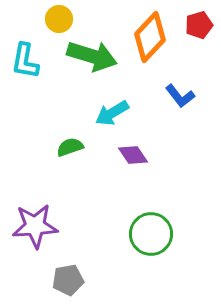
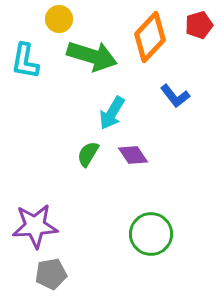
blue L-shape: moved 5 px left
cyan arrow: rotated 28 degrees counterclockwise
green semicircle: moved 18 px right, 7 px down; rotated 40 degrees counterclockwise
gray pentagon: moved 17 px left, 6 px up
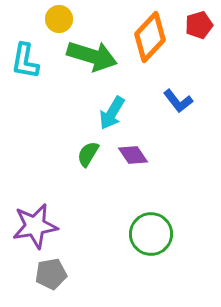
blue L-shape: moved 3 px right, 5 px down
purple star: rotated 6 degrees counterclockwise
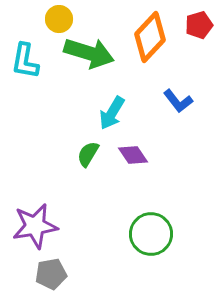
green arrow: moved 3 px left, 3 px up
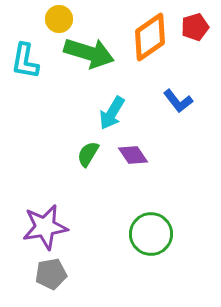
red pentagon: moved 4 px left, 2 px down
orange diamond: rotated 12 degrees clockwise
purple star: moved 10 px right, 1 px down
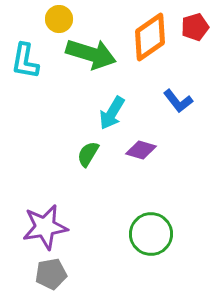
green arrow: moved 2 px right, 1 px down
purple diamond: moved 8 px right, 5 px up; rotated 40 degrees counterclockwise
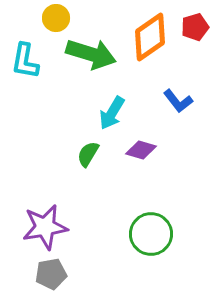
yellow circle: moved 3 px left, 1 px up
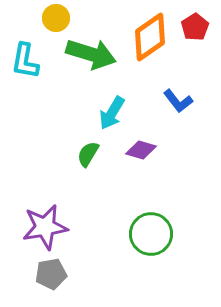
red pentagon: rotated 16 degrees counterclockwise
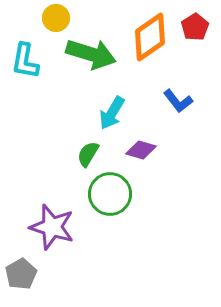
purple star: moved 7 px right; rotated 27 degrees clockwise
green circle: moved 41 px left, 40 px up
gray pentagon: moved 30 px left; rotated 20 degrees counterclockwise
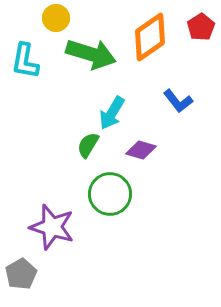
red pentagon: moved 6 px right
green semicircle: moved 9 px up
